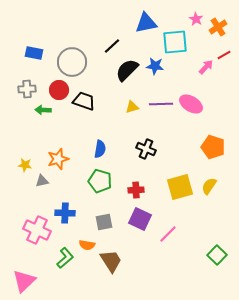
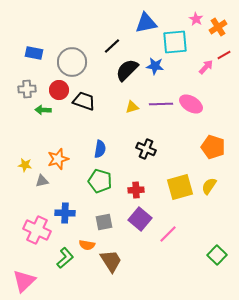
purple square: rotated 15 degrees clockwise
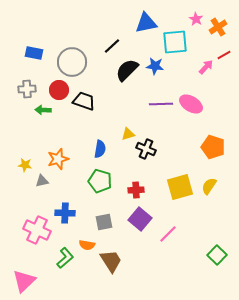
yellow triangle: moved 4 px left, 27 px down
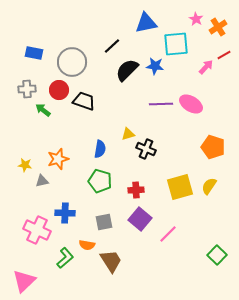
cyan square: moved 1 px right, 2 px down
green arrow: rotated 35 degrees clockwise
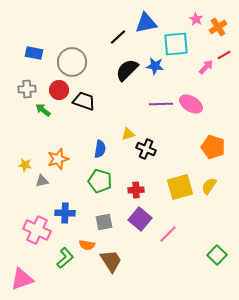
black line: moved 6 px right, 9 px up
pink triangle: moved 2 px left, 2 px up; rotated 25 degrees clockwise
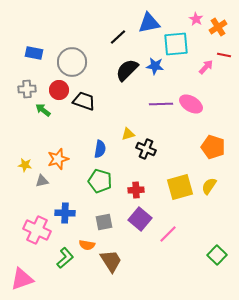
blue triangle: moved 3 px right
red line: rotated 40 degrees clockwise
